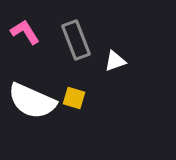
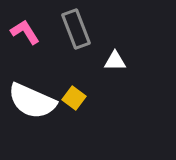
gray rectangle: moved 11 px up
white triangle: rotated 20 degrees clockwise
yellow square: rotated 20 degrees clockwise
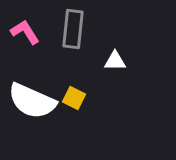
gray rectangle: moved 3 px left; rotated 27 degrees clockwise
yellow square: rotated 10 degrees counterclockwise
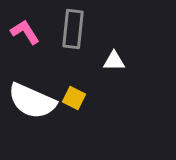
white triangle: moved 1 px left
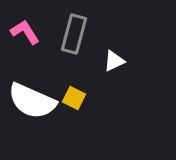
gray rectangle: moved 1 px right, 5 px down; rotated 9 degrees clockwise
white triangle: rotated 25 degrees counterclockwise
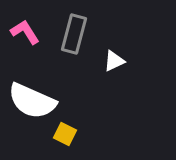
yellow square: moved 9 px left, 36 px down
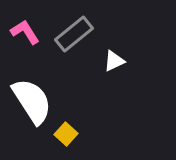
gray rectangle: rotated 36 degrees clockwise
white semicircle: rotated 147 degrees counterclockwise
yellow square: moved 1 px right; rotated 15 degrees clockwise
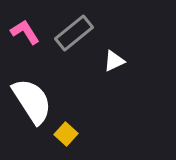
gray rectangle: moved 1 px up
